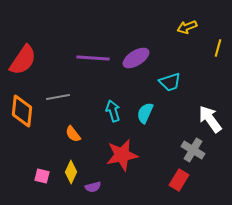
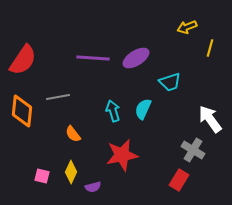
yellow line: moved 8 px left
cyan semicircle: moved 2 px left, 4 px up
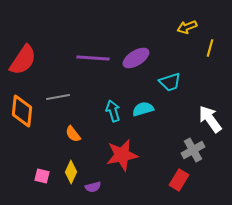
cyan semicircle: rotated 50 degrees clockwise
gray cross: rotated 30 degrees clockwise
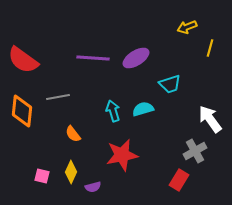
red semicircle: rotated 92 degrees clockwise
cyan trapezoid: moved 2 px down
gray cross: moved 2 px right, 1 px down
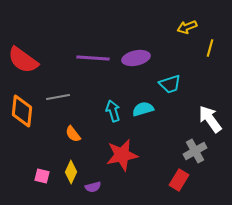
purple ellipse: rotated 20 degrees clockwise
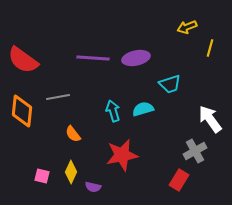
purple semicircle: rotated 28 degrees clockwise
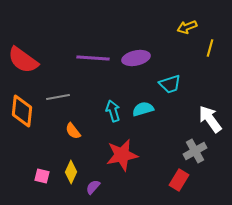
orange semicircle: moved 3 px up
purple semicircle: rotated 119 degrees clockwise
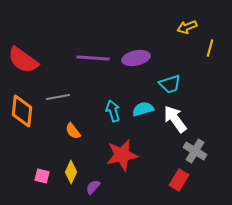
white arrow: moved 35 px left
gray cross: rotated 30 degrees counterclockwise
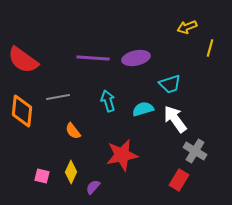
cyan arrow: moved 5 px left, 10 px up
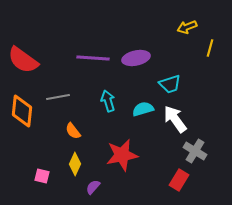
yellow diamond: moved 4 px right, 8 px up
